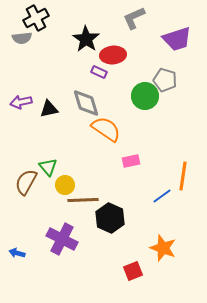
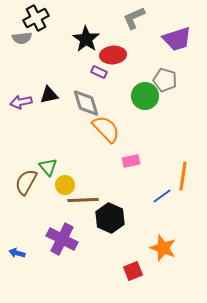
black triangle: moved 14 px up
orange semicircle: rotated 12 degrees clockwise
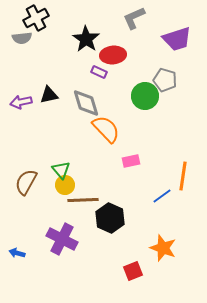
green triangle: moved 13 px right, 3 px down
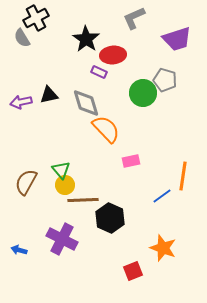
gray semicircle: rotated 66 degrees clockwise
green circle: moved 2 px left, 3 px up
blue arrow: moved 2 px right, 3 px up
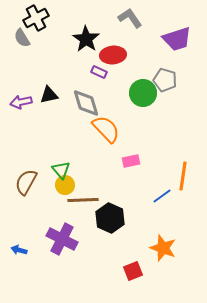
gray L-shape: moved 4 px left; rotated 80 degrees clockwise
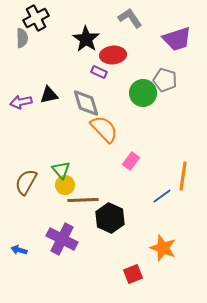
gray semicircle: rotated 150 degrees counterclockwise
orange semicircle: moved 2 px left
pink rectangle: rotated 42 degrees counterclockwise
red square: moved 3 px down
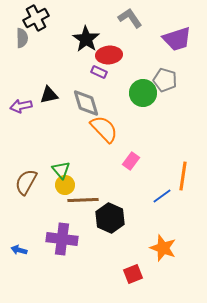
red ellipse: moved 4 px left
purple arrow: moved 4 px down
purple cross: rotated 20 degrees counterclockwise
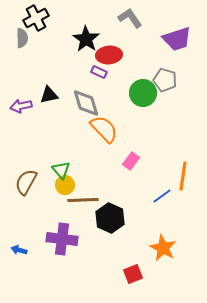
orange star: rotated 8 degrees clockwise
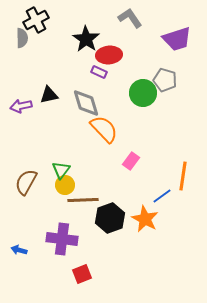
black cross: moved 2 px down
green triangle: rotated 18 degrees clockwise
black hexagon: rotated 16 degrees clockwise
orange star: moved 18 px left, 29 px up
red square: moved 51 px left
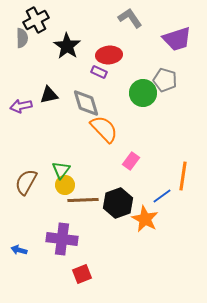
black star: moved 19 px left, 7 px down
black hexagon: moved 8 px right, 15 px up
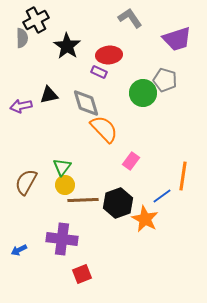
green triangle: moved 1 px right, 3 px up
blue arrow: rotated 42 degrees counterclockwise
